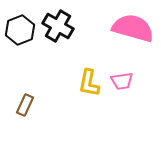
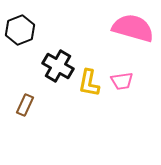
black cross: moved 40 px down
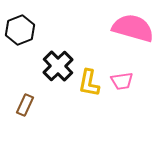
black cross: rotated 16 degrees clockwise
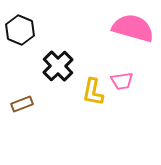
black hexagon: rotated 16 degrees counterclockwise
yellow L-shape: moved 4 px right, 9 px down
brown rectangle: moved 3 px left, 1 px up; rotated 45 degrees clockwise
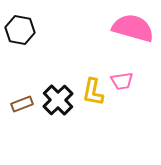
black hexagon: rotated 12 degrees counterclockwise
black cross: moved 34 px down
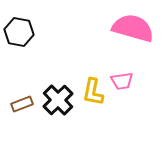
black hexagon: moved 1 px left, 2 px down
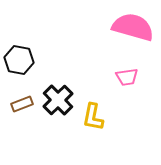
pink semicircle: moved 1 px up
black hexagon: moved 28 px down
pink trapezoid: moved 5 px right, 4 px up
yellow L-shape: moved 25 px down
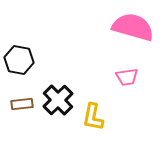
brown rectangle: rotated 15 degrees clockwise
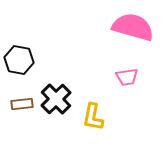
black cross: moved 2 px left, 1 px up
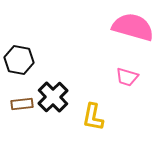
pink trapezoid: rotated 25 degrees clockwise
black cross: moved 3 px left, 2 px up
